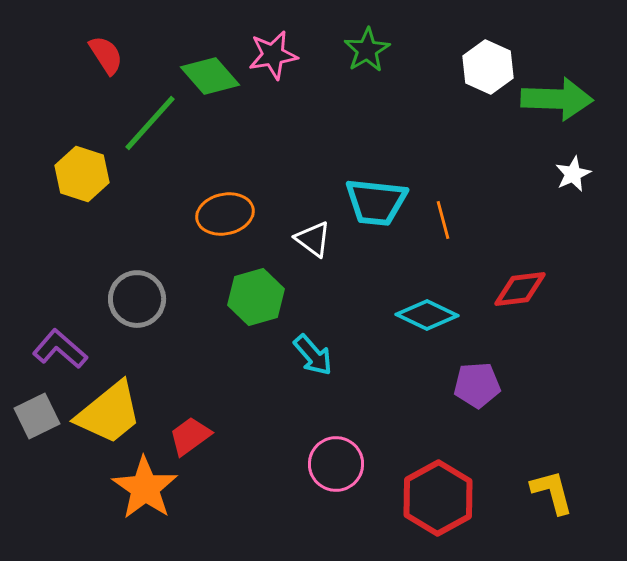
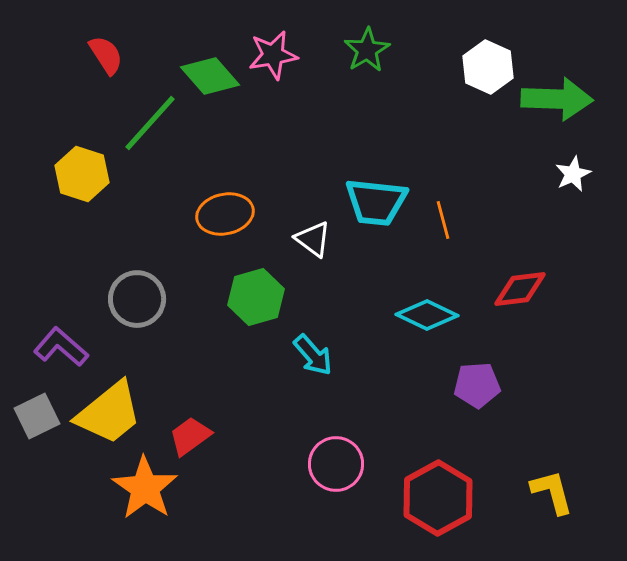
purple L-shape: moved 1 px right, 2 px up
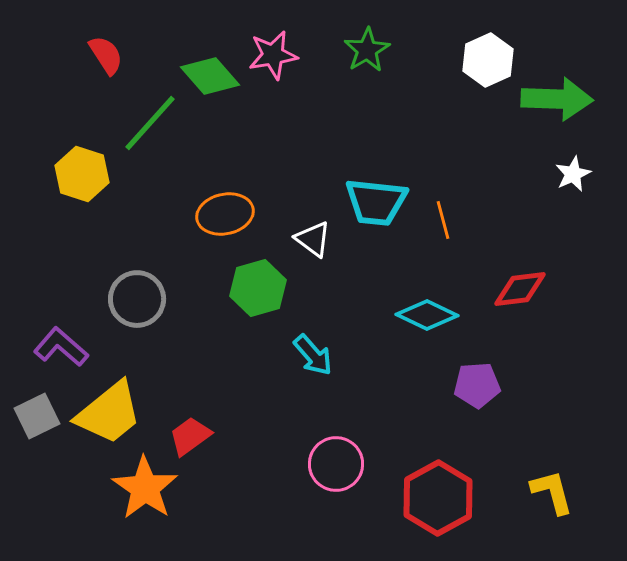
white hexagon: moved 7 px up; rotated 12 degrees clockwise
green hexagon: moved 2 px right, 9 px up
